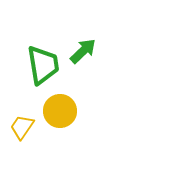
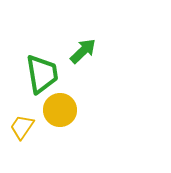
green trapezoid: moved 1 px left, 9 px down
yellow circle: moved 1 px up
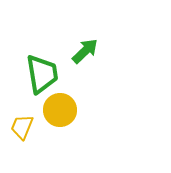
green arrow: moved 2 px right
yellow trapezoid: rotated 12 degrees counterclockwise
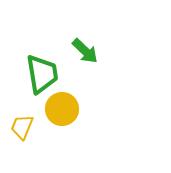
green arrow: rotated 88 degrees clockwise
yellow circle: moved 2 px right, 1 px up
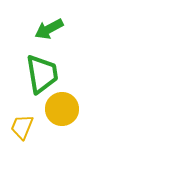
green arrow: moved 36 px left, 22 px up; rotated 108 degrees clockwise
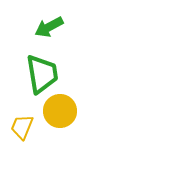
green arrow: moved 2 px up
yellow circle: moved 2 px left, 2 px down
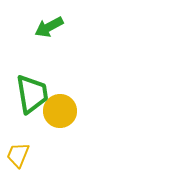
green trapezoid: moved 10 px left, 20 px down
yellow trapezoid: moved 4 px left, 28 px down
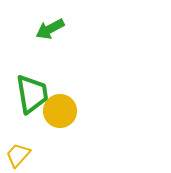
green arrow: moved 1 px right, 2 px down
yellow trapezoid: rotated 20 degrees clockwise
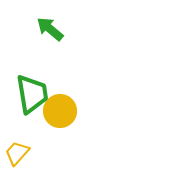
green arrow: rotated 68 degrees clockwise
yellow trapezoid: moved 1 px left, 2 px up
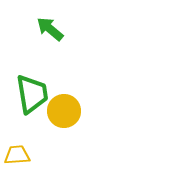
yellow circle: moved 4 px right
yellow trapezoid: moved 2 px down; rotated 44 degrees clockwise
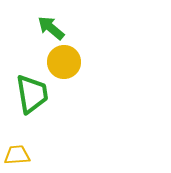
green arrow: moved 1 px right, 1 px up
yellow circle: moved 49 px up
